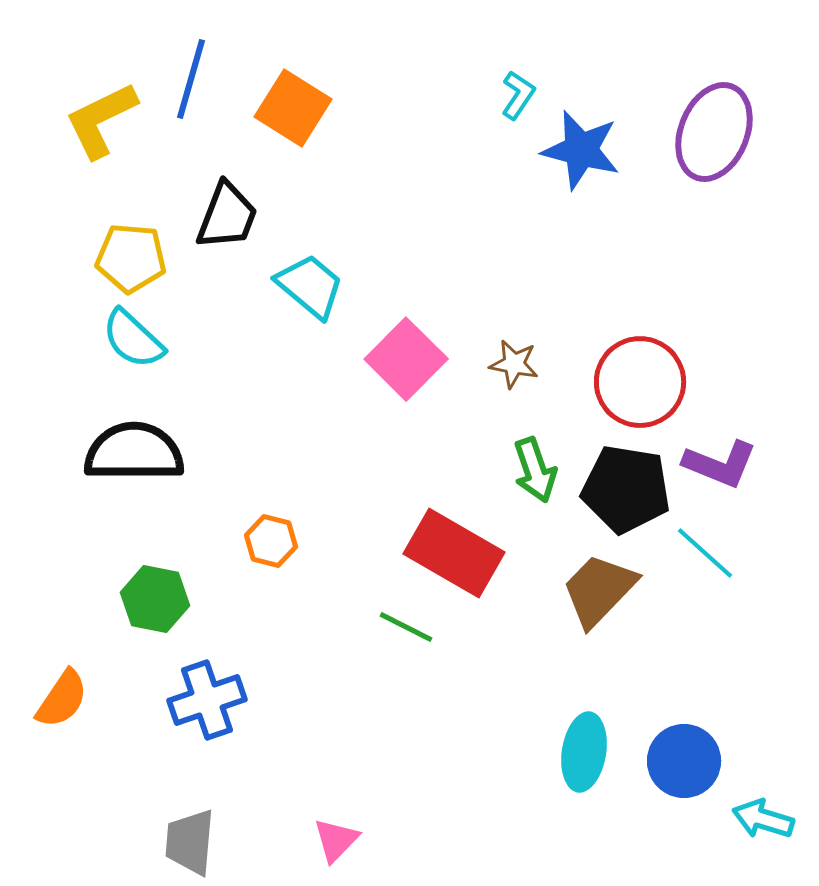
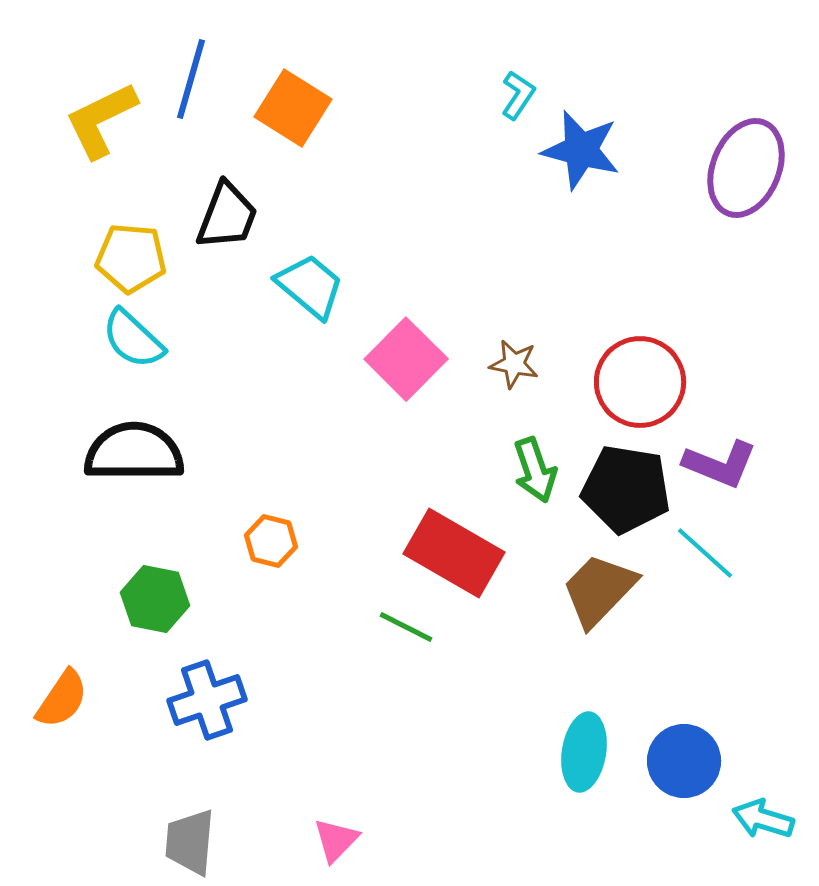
purple ellipse: moved 32 px right, 36 px down
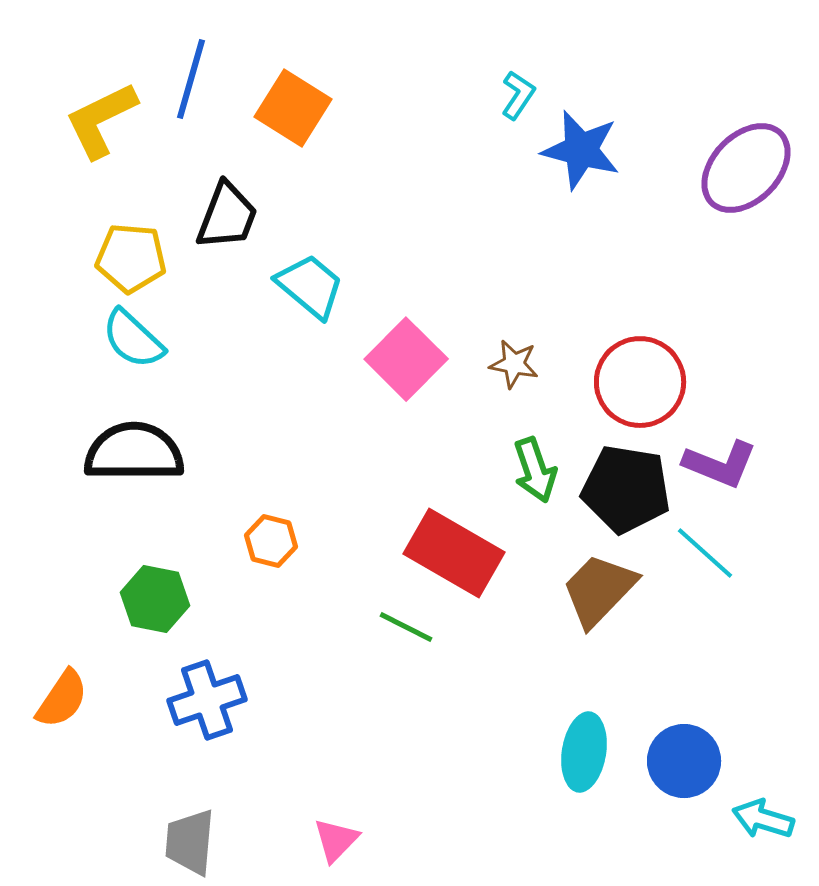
purple ellipse: rotated 22 degrees clockwise
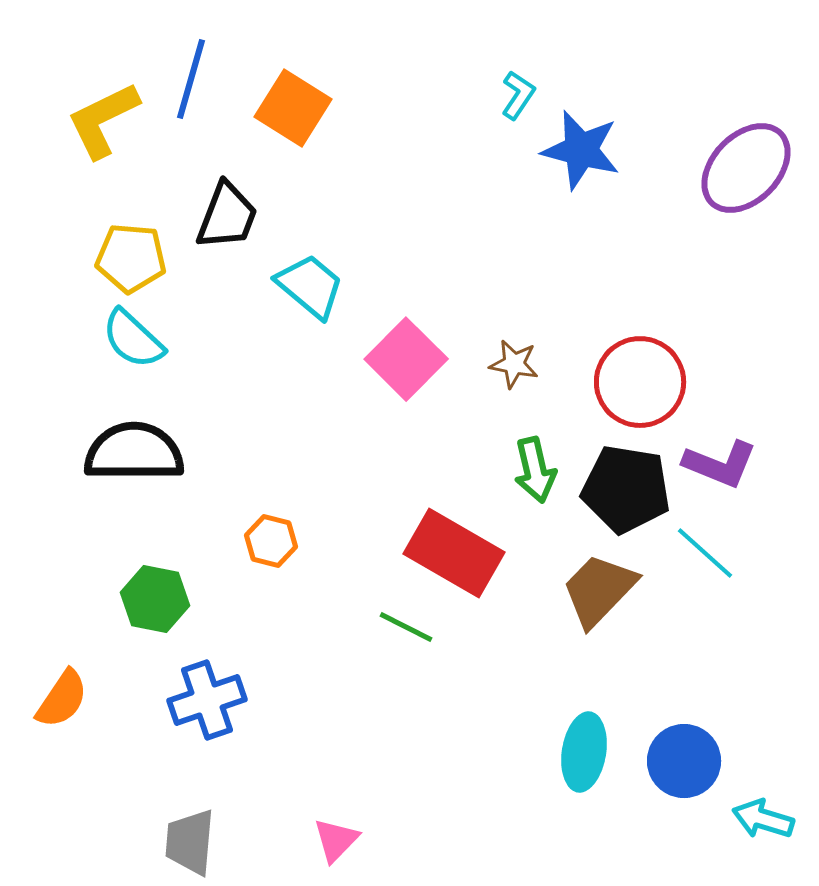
yellow L-shape: moved 2 px right
green arrow: rotated 6 degrees clockwise
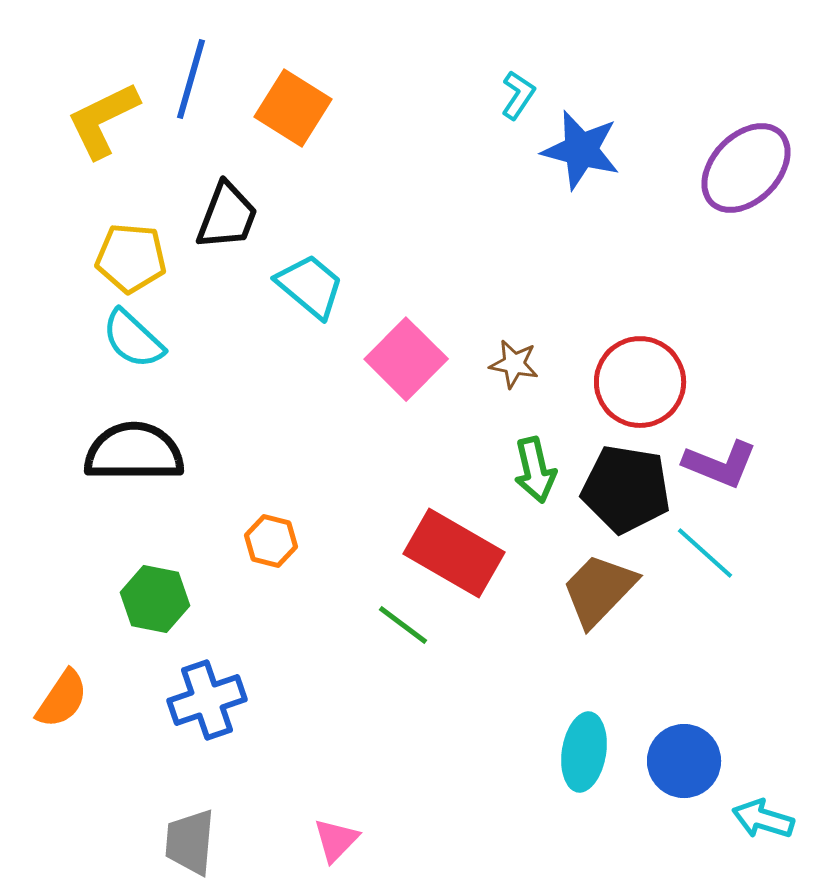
green line: moved 3 px left, 2 px up; rotated 10 degrees clockwise
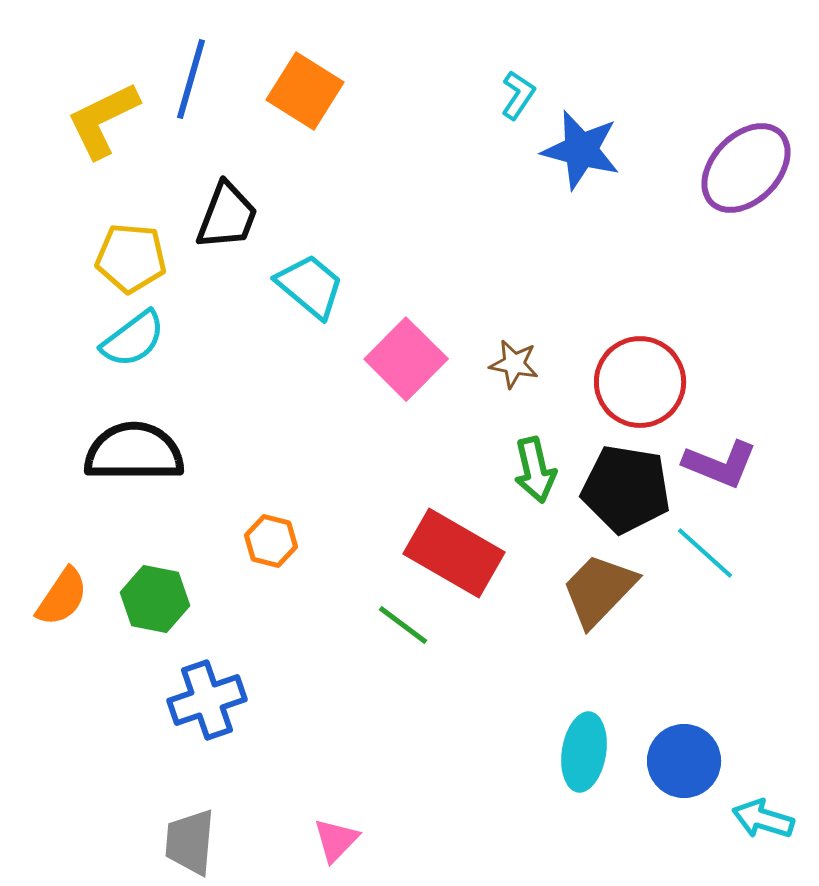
orange square: moved 12 px right, 17 px up
cyan semicircle: rotated 80 degrees counterclockwise
orange semicircle: moved 102 px up
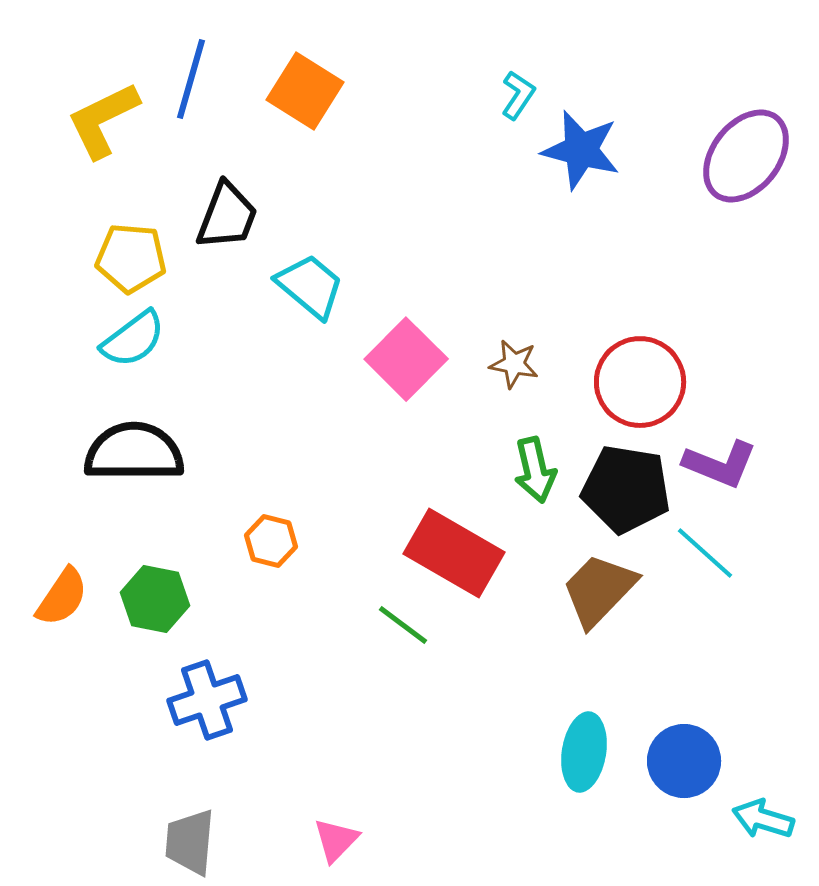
purple ellipse: moved 12 px up; rotated 6 degrees counterclockwise
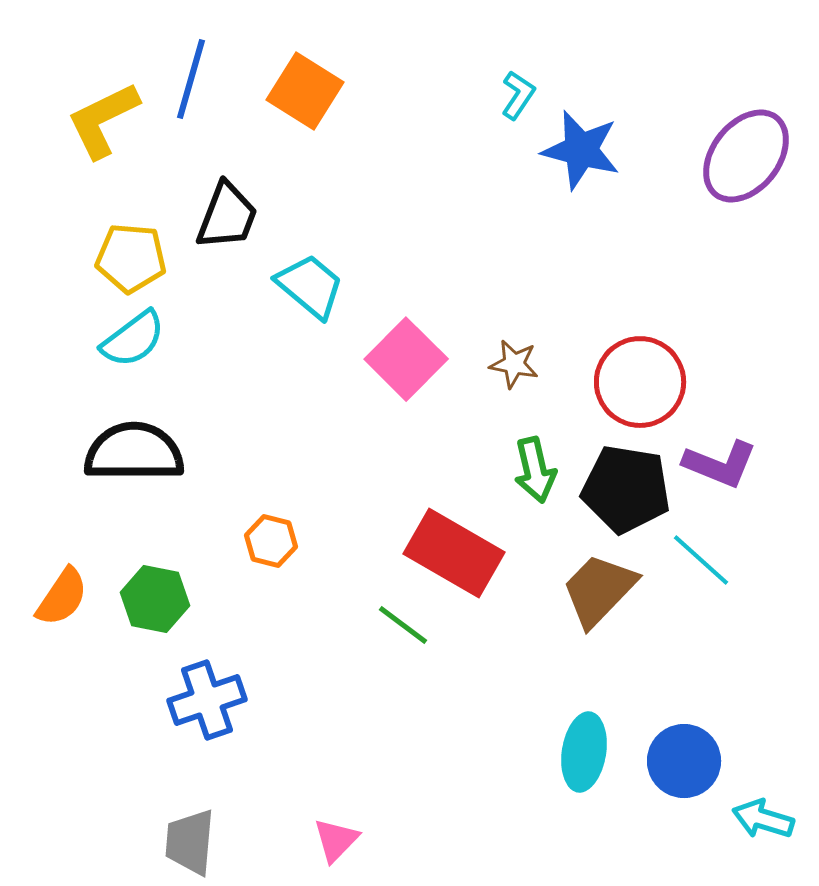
cyan line: moved 4 px left, 7 px down
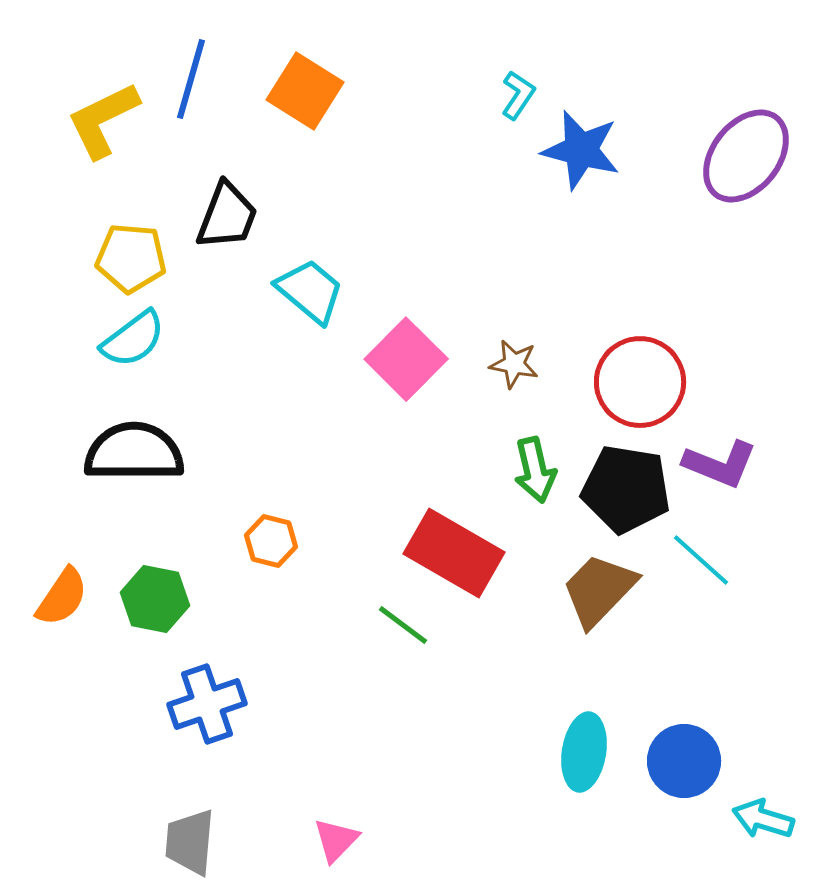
cyan trapezoid: moved 5 px down
blue cross: moved 4 px down
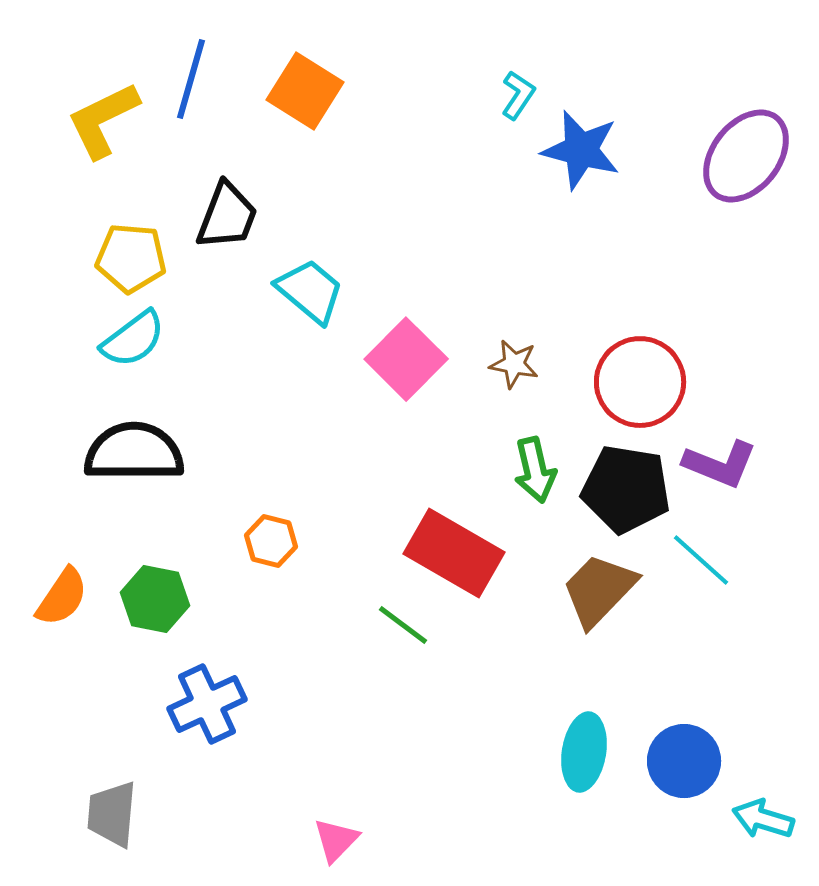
blue cross: rotated 6 degrees counterclockwise
gray trapezoid: moved 78 px left, 28 px up
